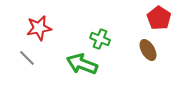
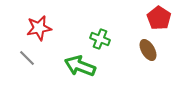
green arrow: moved 2 px left, 2 px down
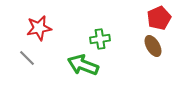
red pentagon: rotated 15 degrees clockwise
green cross: rotated 30 degrees counterclockwise
brown ellipse: moved 5 px right, 4 px up
green arrow: moved 3 px right, 1 px up
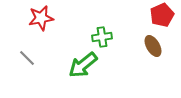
red pentagon: moved 3 px right, 3 px up
red star: moved 2 px right, 10 px up
green cross: moved 2 px right, 2 px up
green arrow: rotated 60 degrees counterclockwise
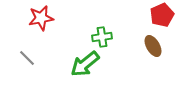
green arrow: moved 2 px right, 1 px up
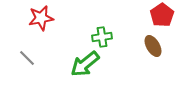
red pentagon: rotated 10 degrees counterclockwise
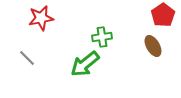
red pentagon: moved 1 px right
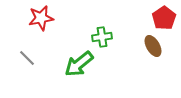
red pentagon: moved 1 px right, 3 px down
green arrow: moved 6 px left
